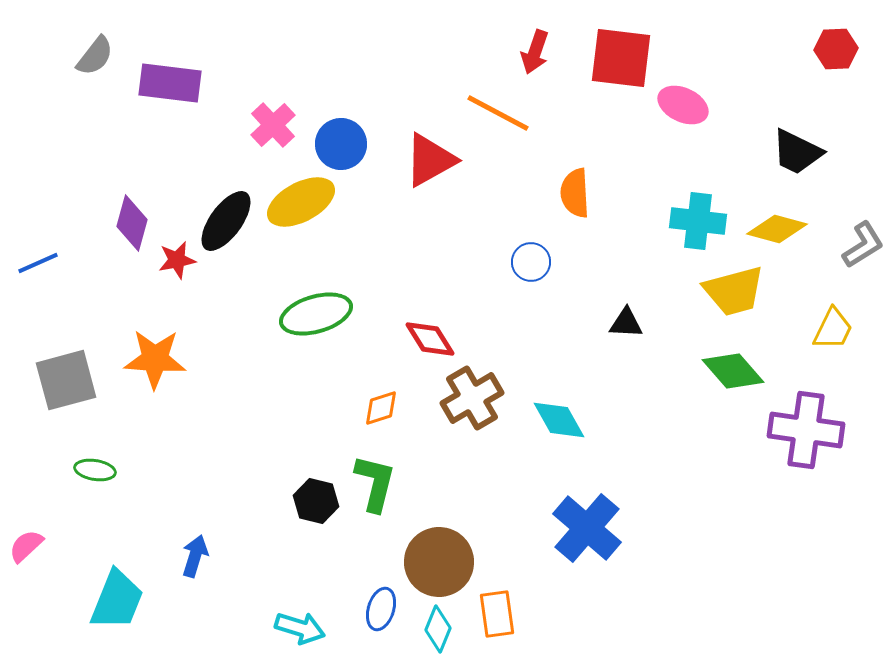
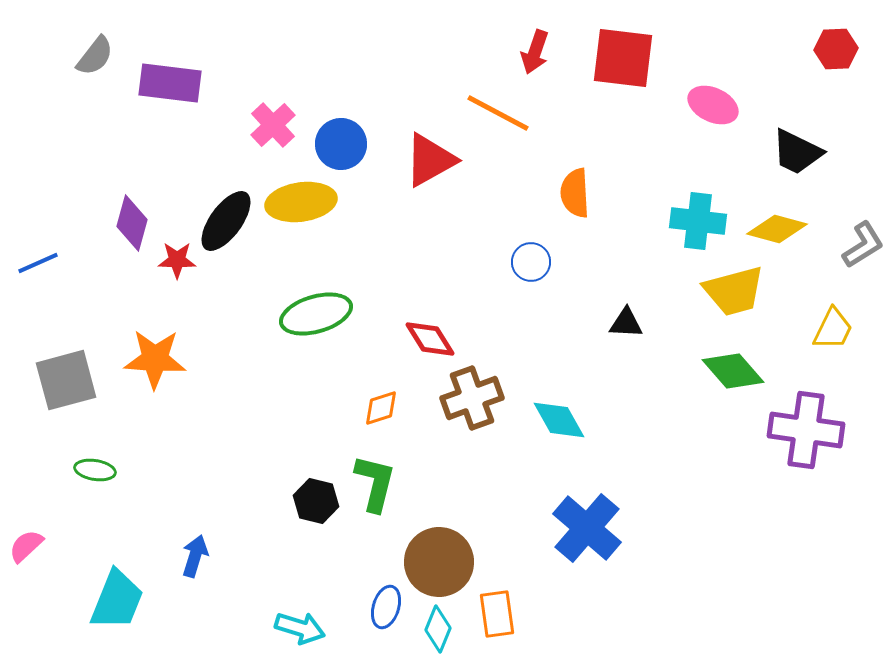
red square at (621, 58): moved 2 px right
pink ellipse at (683, 105): moved 30 px right
yellow ellipse at (301, 202): rotated 20 degrees clockwise
red star at (177, 260): rotated 12 degrees clockwise
brown cross at (472, 398): rotated 10 degrees clockwise
blue ellipse at (381, 609): moved 5 px right, 2 px up
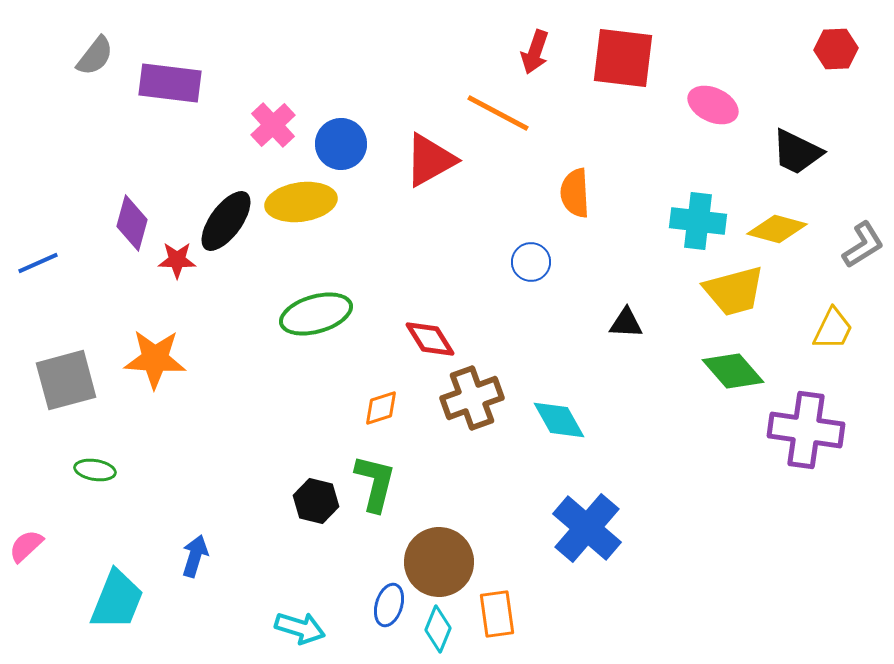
blue ellipse at (386, 607): moved 3 px right, 2 px up
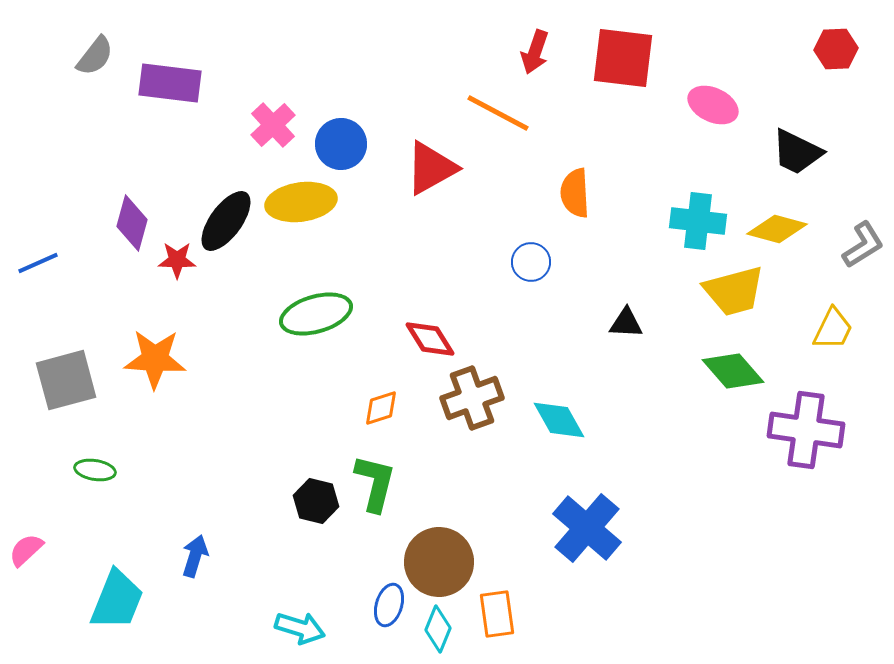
red triangle at (430, 160): moved 1 px right, 8 px down
pink semicircle at (26, 546): moved 4 px down
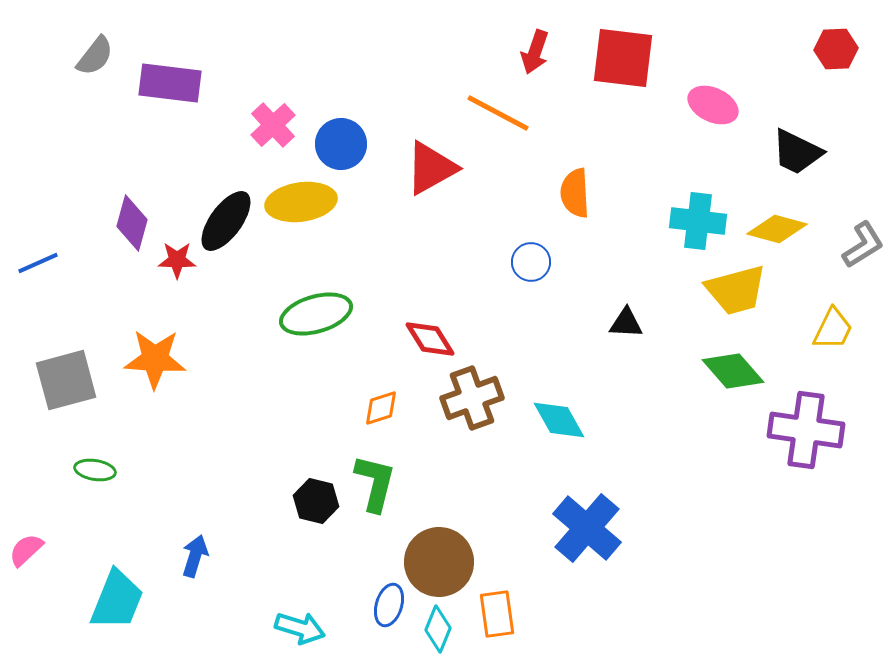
yellow trapezoid at (734, 291): moved 2 px right, 1 px up
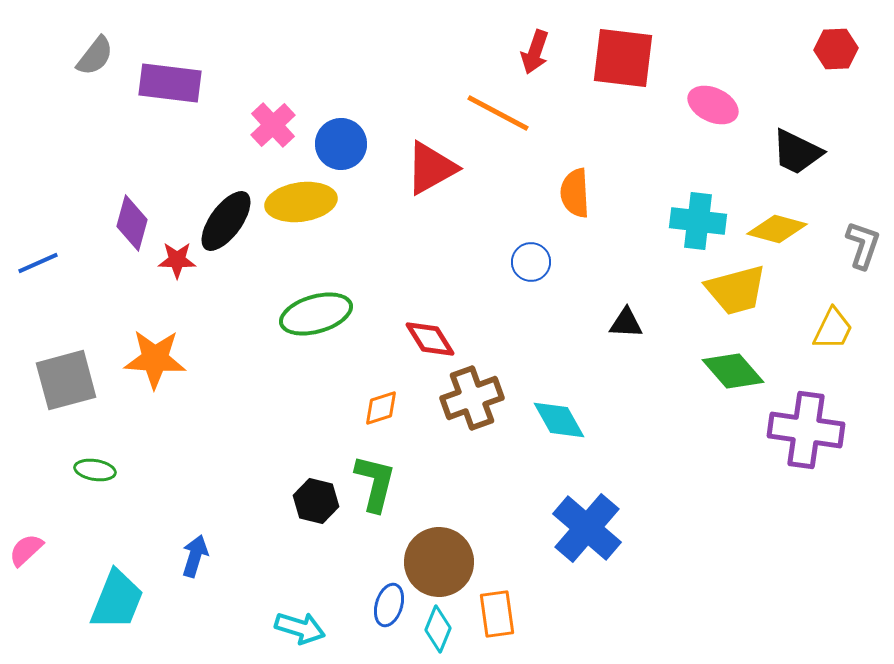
gray L-shape at (863, 245): rotated 39 degrees counterclockwise
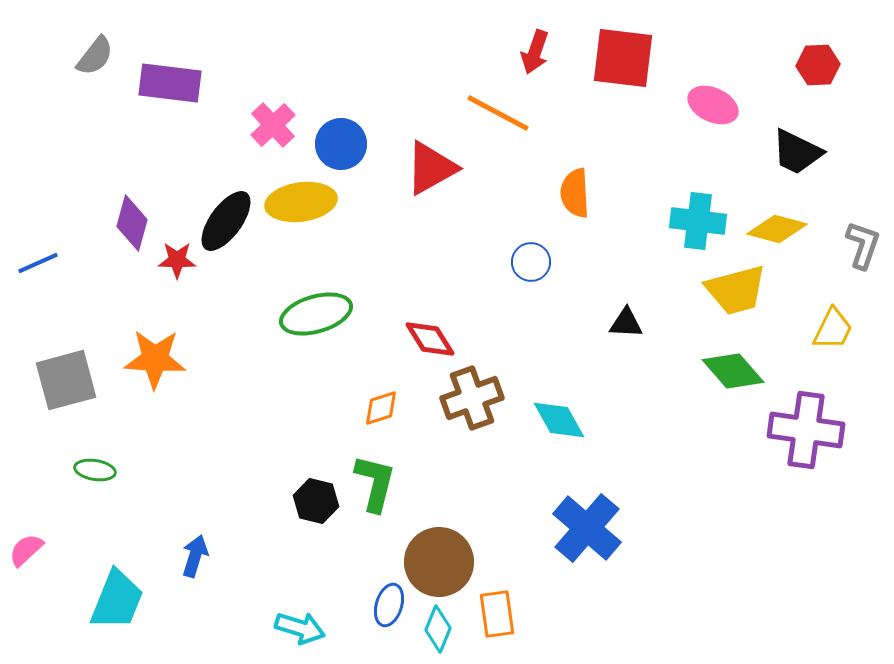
red hexagon at (836, 49): moved 18 px left, 16 px down
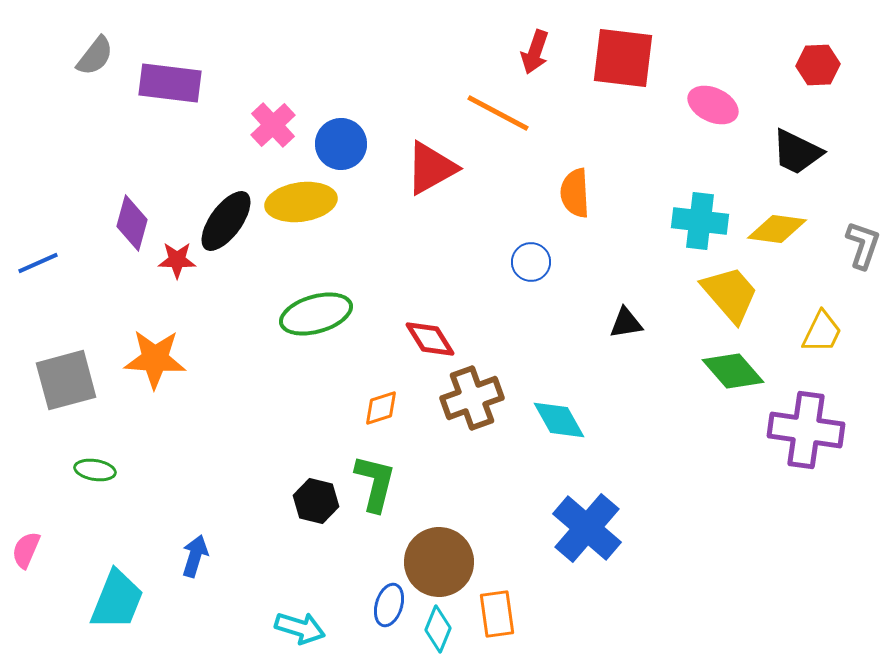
cyan cross at (698, 221): moved 2 px right
yellow diamond at (777, 229): rotated 8 degrees counterclockwise
yellow trapezoid at (736, 290): moved 6 px left, 4 px down; rotated 116 degrees counterclockwise
black triangle at (626, 323): rotated 12 degrees counterclockwise
yellow trapezoid at (833, 329): moved 11 px left, 3 px down
pink semicircle at (26, 550): rotated 24 degrees counterclockwise
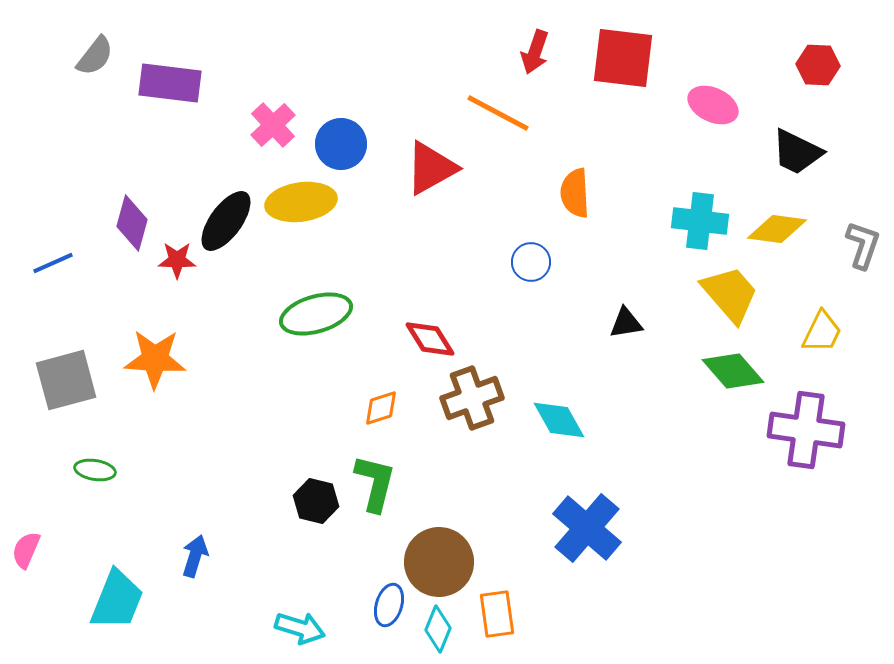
red hexagon at (818, 65): rotated 6 degrees clockwise
blue line at (38, 263): moved 15 px right
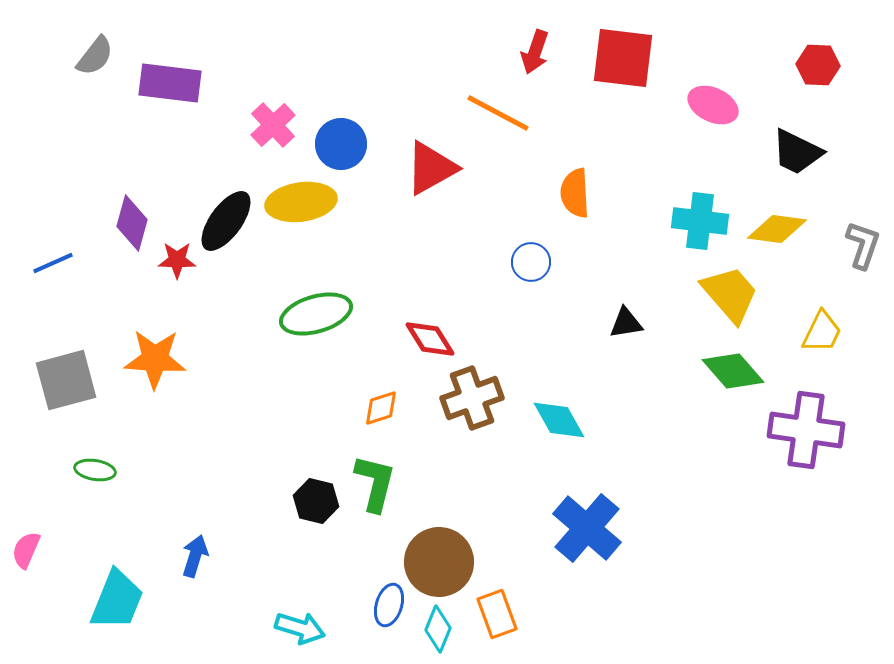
orange rectangle at (497, 614): rotated 12 degrees counterclockwise
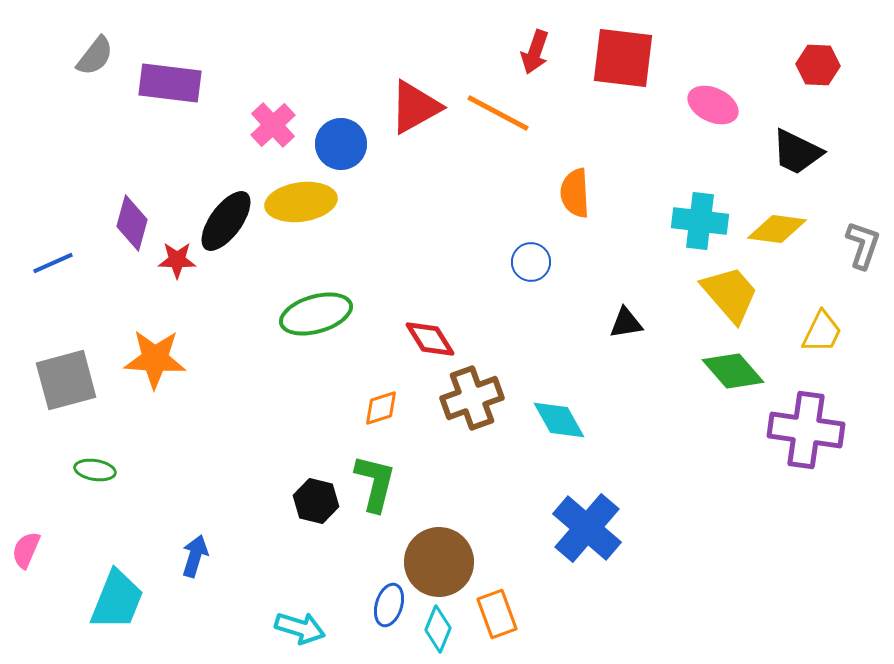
red triangle at (431, 168): moved 16 px left, 61 px up
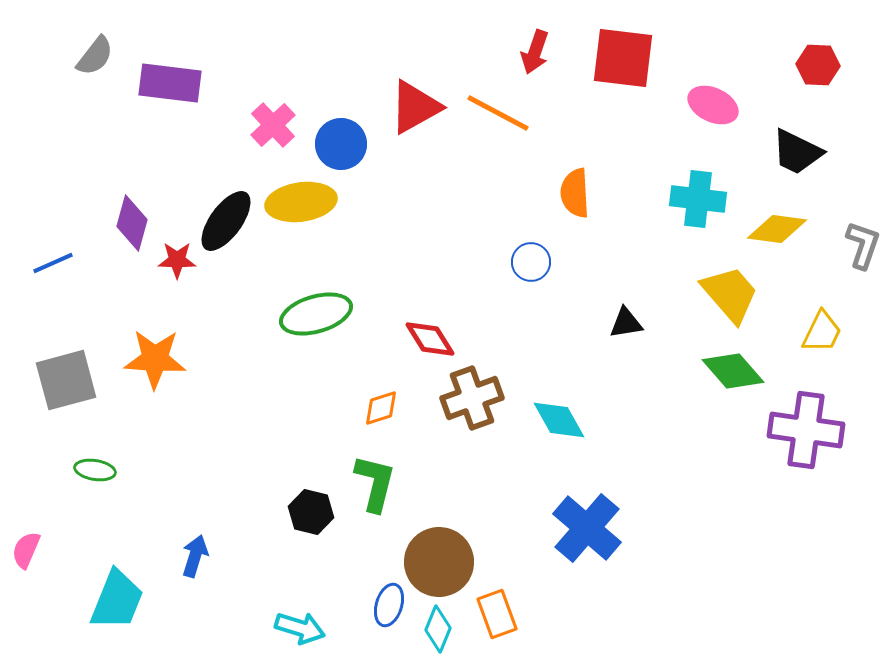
cyan cross at (700, 221): moved 2 px left, 22 px up
black hexagon at (316, 501): moved 5 px left, 11 px down
